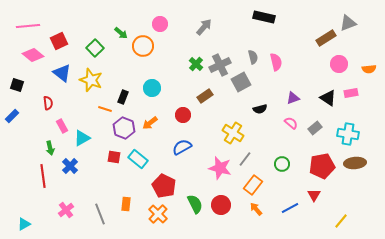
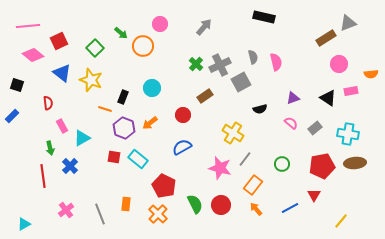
orange semicircle at (369, 69): moved 2 px right, 5 px down
pink rectangle at (351, 93): moved 2 px up
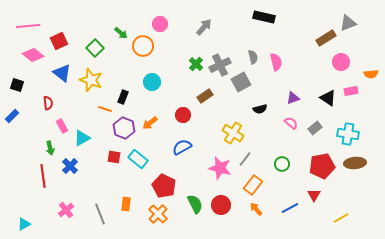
pink circle at (339, 64): moved 2 px right, 2 px up
cyan circle at (152, 88): moved 6 px up
yellow line at (341, 221): moved 3 px up; rotated 21 degrees clockwise
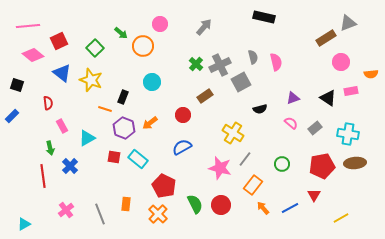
cyan triangle at (82, 138): moved 5 px right
orange arrow at (256, 209): moved 7 px right, 1 px up
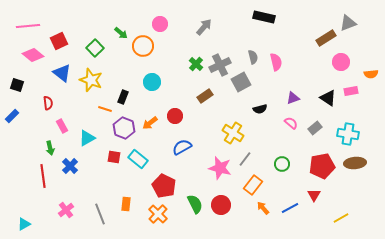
red circle at (183, 115): moved 8 px left, 1 px down
